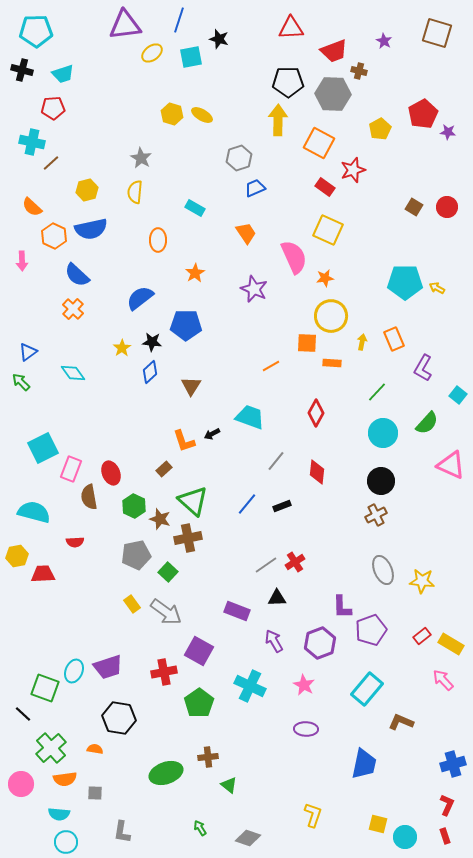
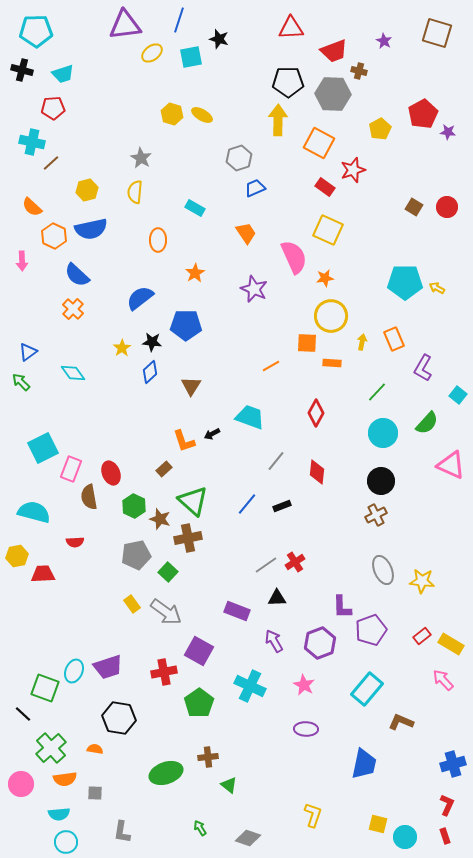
cyan semicircle at (59, 814): rotated 10 degrees counterclockwise
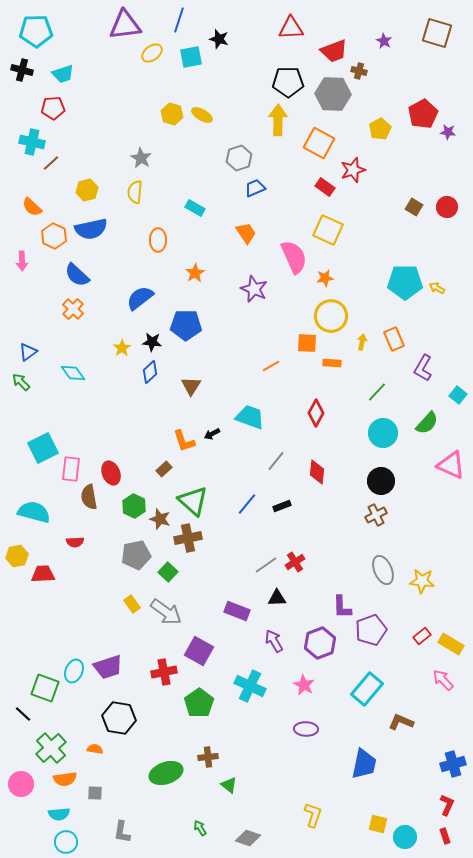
pink rectangle at (71, 469): rotated 15 degrees counterclockwise
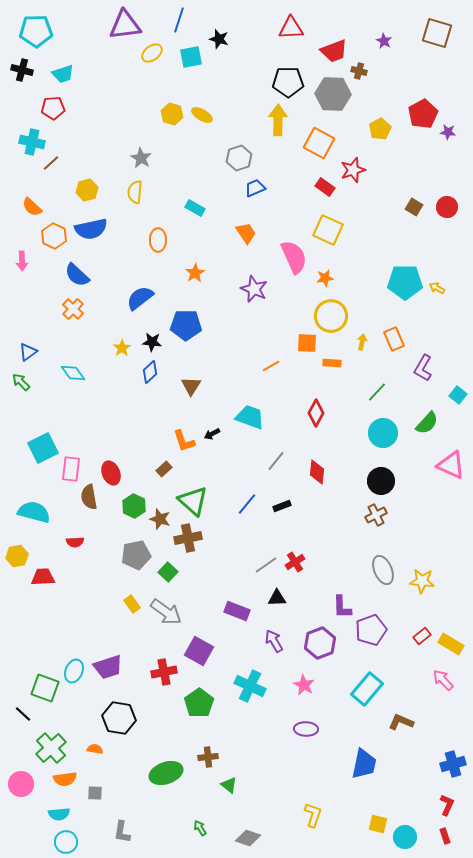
red trapezoid at (43, 574): moved 3 px down
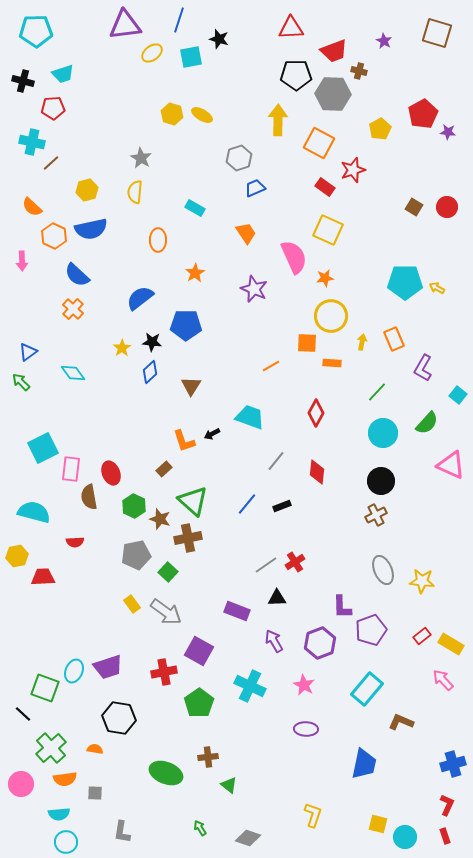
black cross at (22, 70): moved 1 px right, 11 px down
black pentagon at (288, 82): moved 8 px right, 7 px up
green ellipse at (166, 773): rotated 40 degrees clockwise
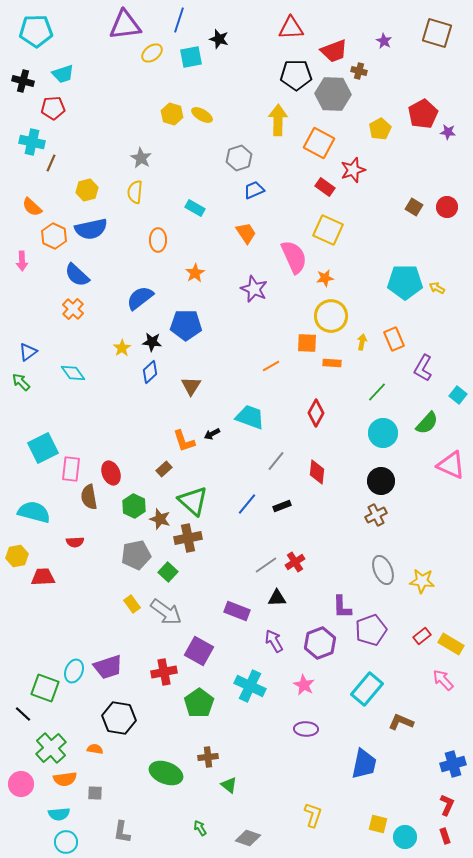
brown line at (51, 163): rotated 24 degrees counterclockwise
blue trapezoid at (255, 188): moved 1 px left, 2 px down
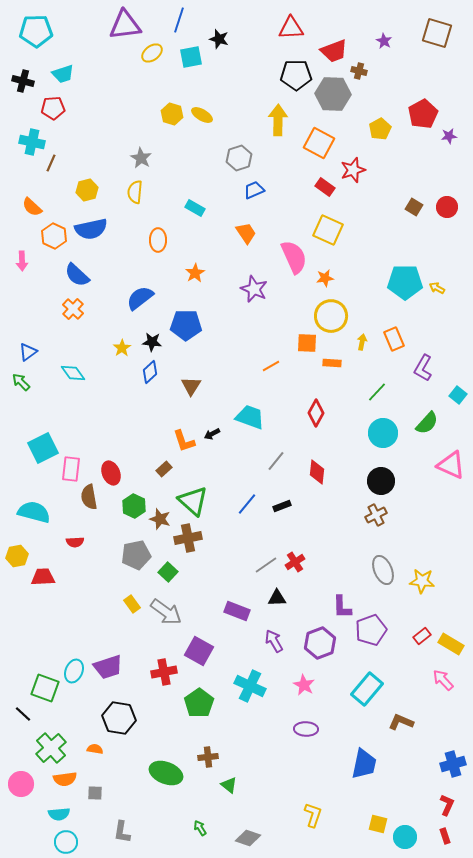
purple star at (448, 132): moved 1 px right, 4 px down; rotated 14 degrees counterclockwise
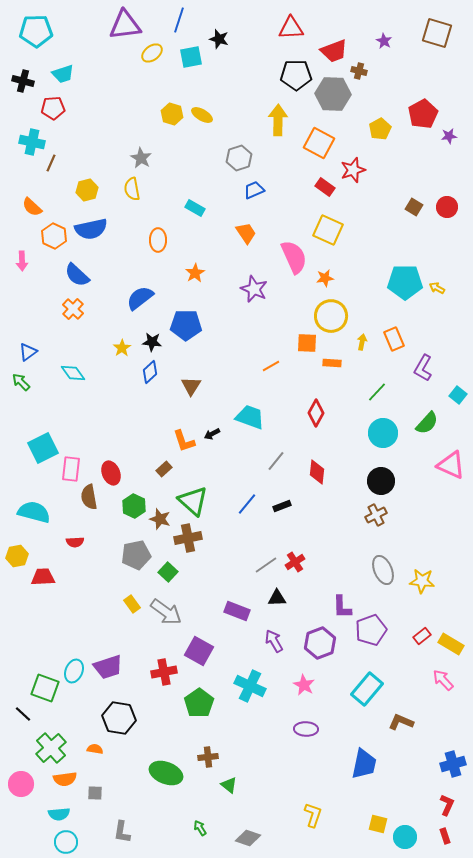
yellow semicircle at (135, 192): moved 3 px left, 3 px up; rotated 15 degrees counterclockwise
